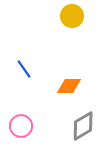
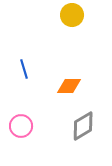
yellow circle: moved 1 px up
blue line: rotated 18 degrees clockwise
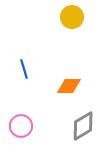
yellow circle: moved 2 px down
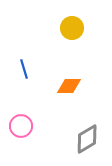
yellow circle: moved 11 px down
gray diamond: moved 4 px right, 13 px down
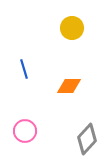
pink circle: moved 4 px right, 5 px down
gray diamond: rotated 16 degrees counterclockwise
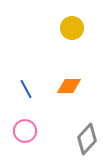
blue line: moved 2 px right, 20 px down; rotated 12 degrees counterclockwise
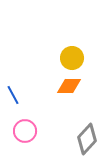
yellow circle: moved 30 px down
blue line: moved 13 px left, 6 px down
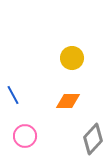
orange diamond: moved 1 px left, 15 px down
pink circle: moved 5 px down
gray diamond: moved 6 px right
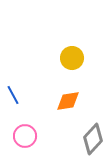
orange diamond: rotated 10 degrees counterclockwise
